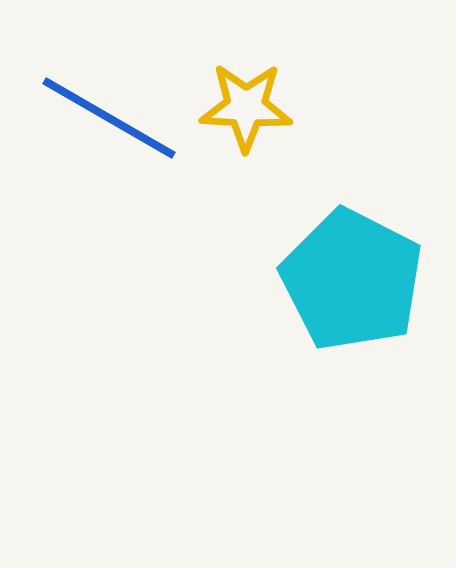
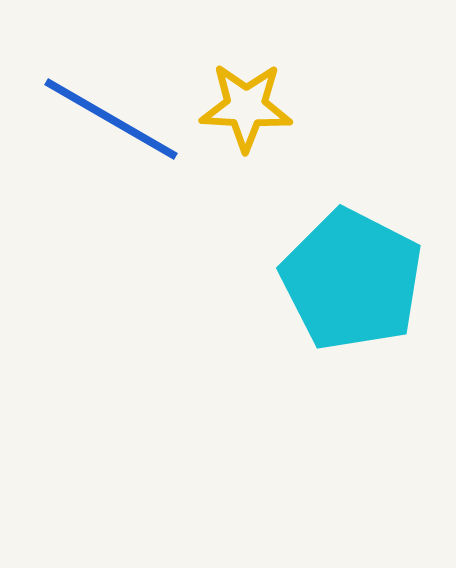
blue line: moved 2 px right, 1 px down
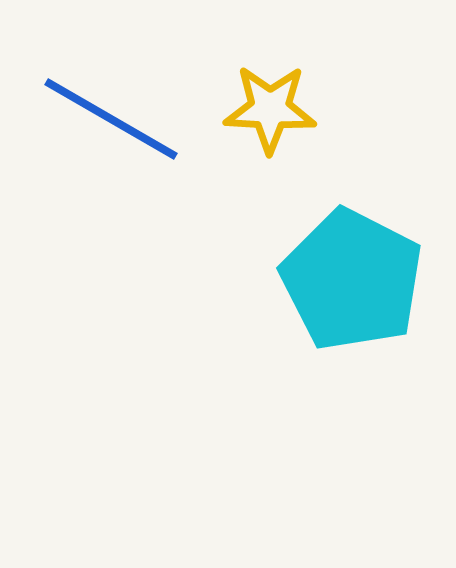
yellow star: moved 24 px right, 2 px down
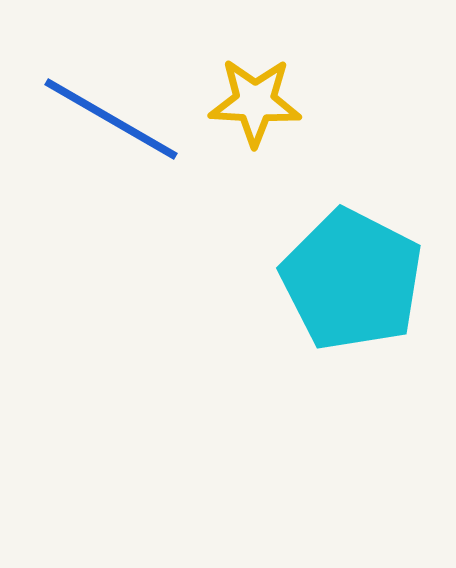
yellow star: moved 15 px left, 7 px up
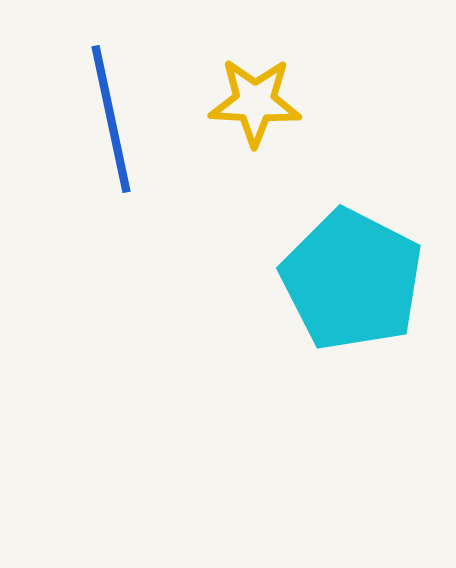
blue line: rotated 48 degrees clockwise
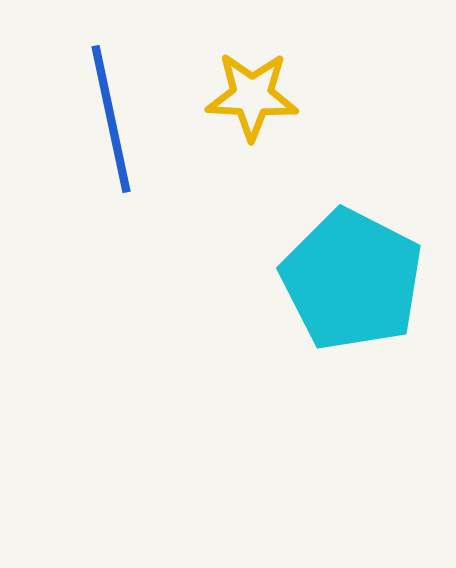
yellow star: moved 3 px left, 6 px up
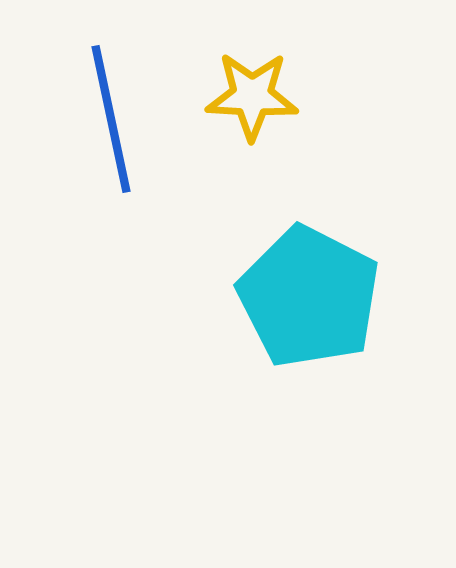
cyan pentagon: moved 43 px left, 17 px down
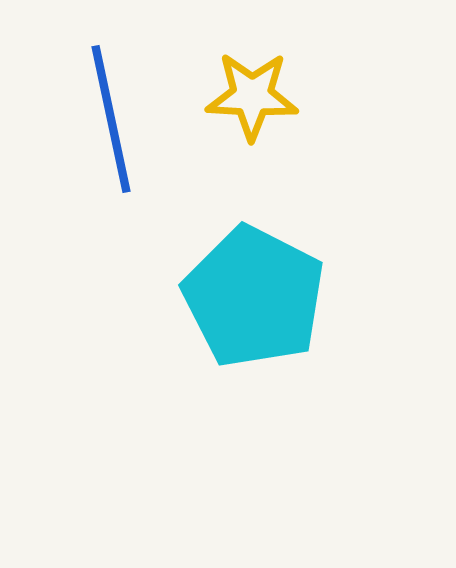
cyan pentagon: moved 55 px left
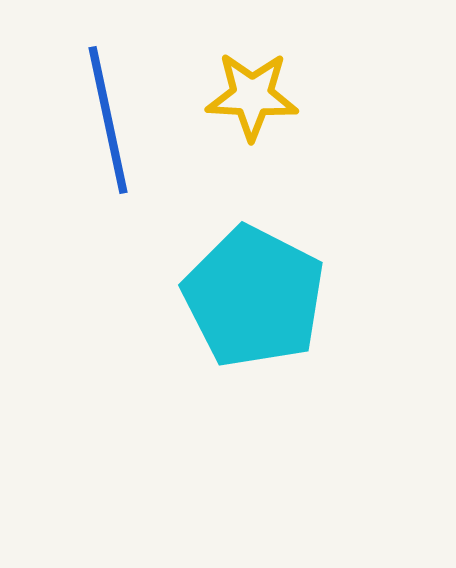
blue line: moved 3 px left, 1 px down
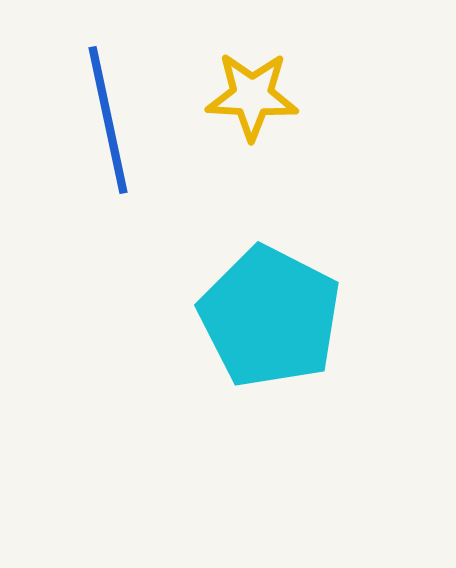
cyan pentagon: moved 16 px right, 20 px down
